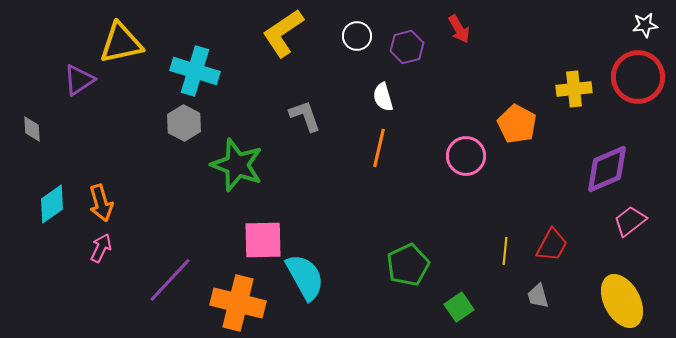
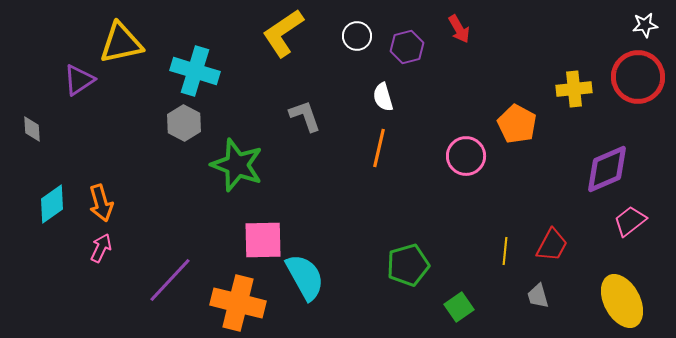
green pentagon: rotated 9 degrees clockwise
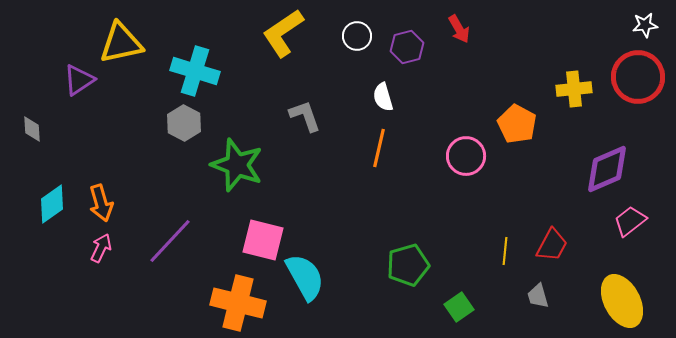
pink square: rotated 15 degrees clockwise
purple line: moved 39 px up
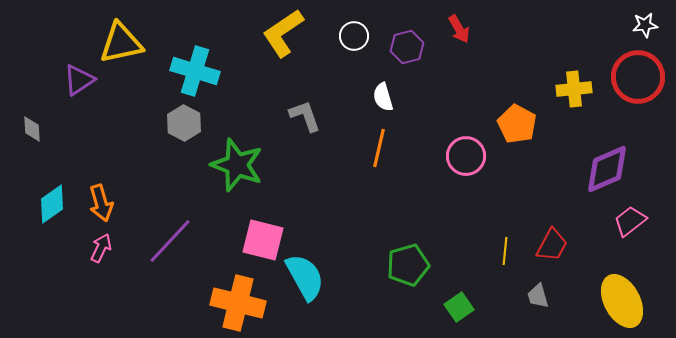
white circle: moved 3 px left
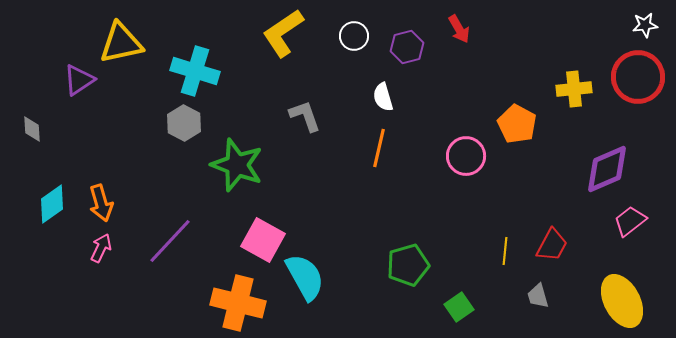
pink square: rotated 15 degrees clockwise
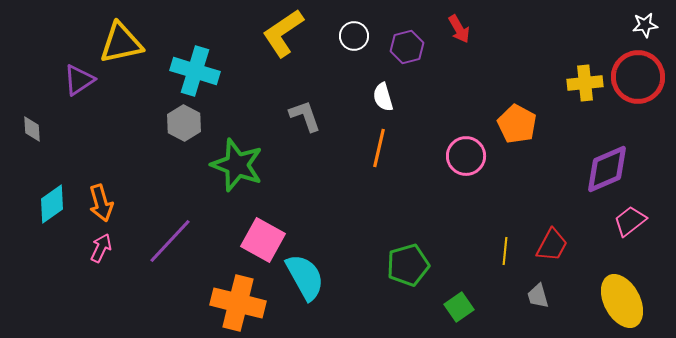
yellow cross: moved 11 px right, 6 px up
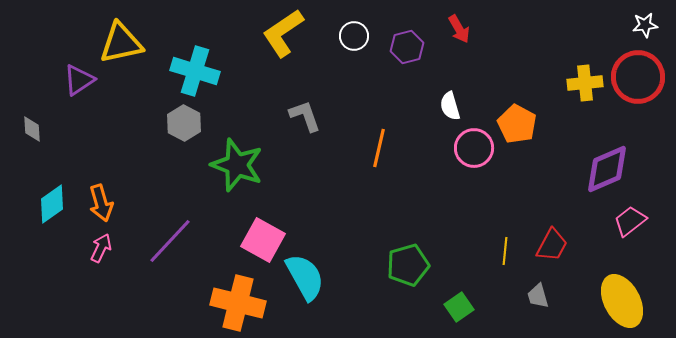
white semicircle: moved 67 px right, 9 px down
pink circle: moved 8 px right, 8 px up
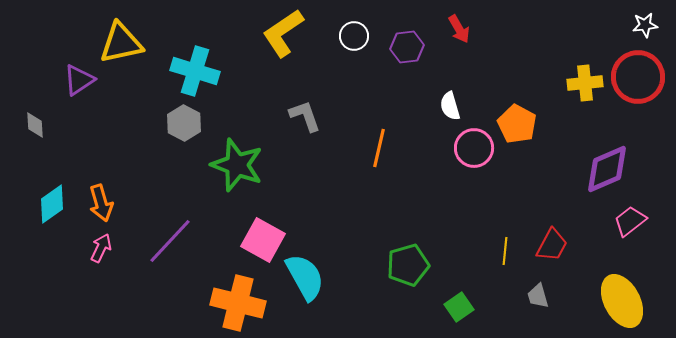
purple hexagon: rotated 8 degrees clockwise
gray diamond: moved 3 px right, 4 px up
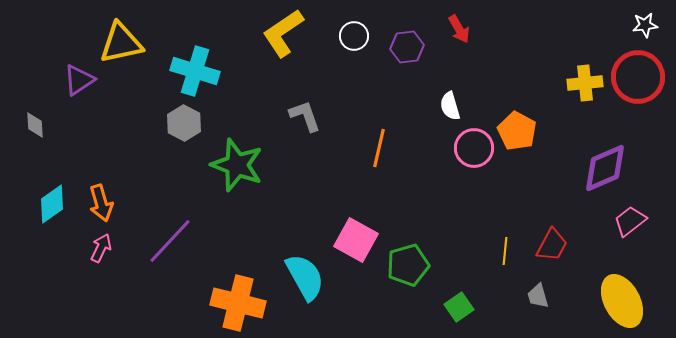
orange pentagon: moved 7 px down
purple diamond: moved 2 px left, 1 px up
pink square: moved 93 px right
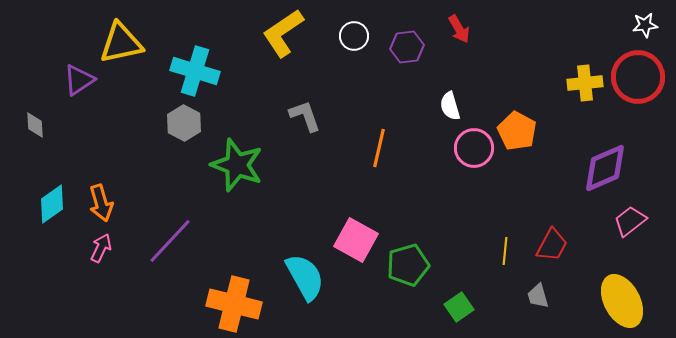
orange cross: moved 4 px left, 1 px down
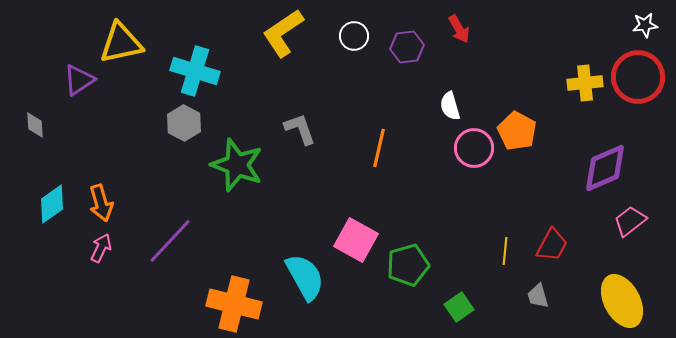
gray L-shape: moved 5 px left, 13 px down
